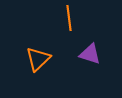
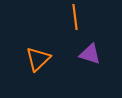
orange line: moved 6 px right, 1 px up
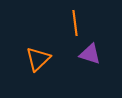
orange line: moved 6 px down
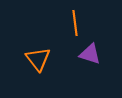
orange triangle: rotated 24 degrees counterclockwise
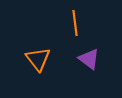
purple triangle: moved 1 px left, 5 px down; rotated 20 degrees clockwise
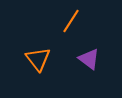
orange line: moved 4 px left, 2 px up; rotated 40 degrees clockwise
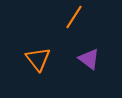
orange line: moved 3 px right, 4 px up
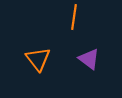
orange line: rotated 25 degrees counterclockwise
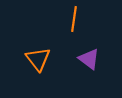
orange line: moved 2 px down
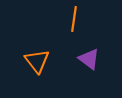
orange triangle: moved 1 px left, 2 px down
